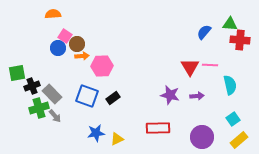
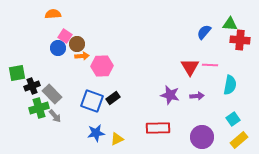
cyan semicircle: rotated 24 degrees clockwise
blue square: moved 5 px right, 5 px down
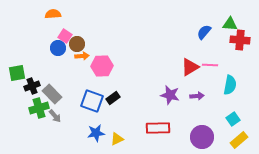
red triangle: rotated 30 degrees clockwise
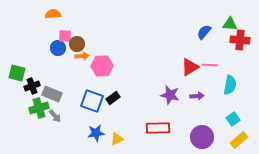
pink square: rotated 32 degrees counterclockwise
green square: rotated 24 degrees clockwise
gray rectangle: rotated 24 degrees counterclockwise
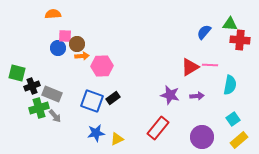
red rectangle: rotated 50 degrees counterclockwise
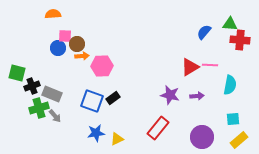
cyan square: rotated 32 degrees clockwise
